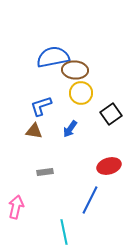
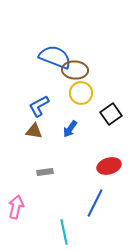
blue semicircle: moved 2 px right; rotated 32 degrees clockwise
blue L-shape: moved 2 px left; rotated 10 degrees counterclockwise
blue line: moved 5 px right, 3 px down
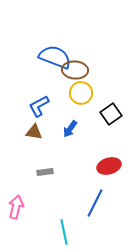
brown triangle: moved 1 px down
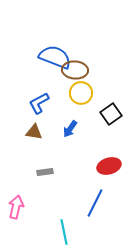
blue L-shape: moved 3 px up
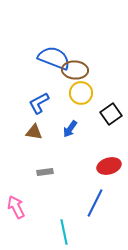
blue semicircle: moved 1 px left, 1 px down
pink arrow: rotated 40 degrees counterclockwise
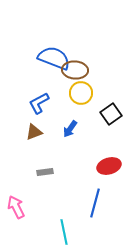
brown triangle: rotated 30 degrees counterclockwise
blue line: rotated 12 degrees counterclockwise
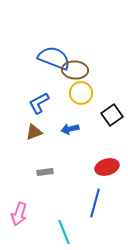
black square: moved 1 px right, 1 px down
blue arrow: rotated 42 degrees clockwise
red ellipse: moved 2 px left, 1 px down
pink arrow: moved 3 px right, 7 px down; rotated 135 degrees counterclockwise
cyan line: rotated 10 degrees counterclockwise
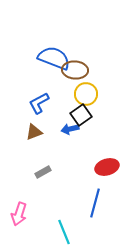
yellow circle: moved 5 px right, 1 px down
black square: moved 31 px left
gray rectangle: moved 2 px left; rotated 21 degrees counterclockwise
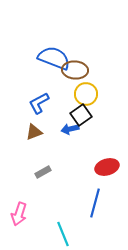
cyan line: moved 1 px left, 2 px down
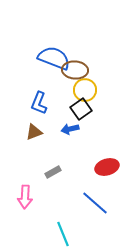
yellow circle: moved 1 px left, 4 px up
blue L-shape: rotated 40 degrees counterclockwise
black square: moved 6 px up
gray rectangle: moved 10 px right
blue line: rotated 64 degrees counterclockwise
pink arrow: moved 6 px right, 17 px up; rotated 15 degrees counterclockwise
